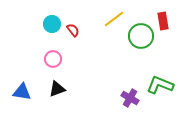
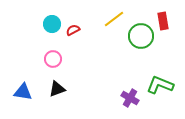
red semicircle: rotated 80 degrees counterclockwise
blue triangle: moved 1 px right
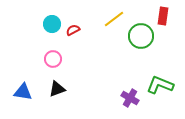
red rectangle: moved 5 px up; rotated 18 degrees clockwise
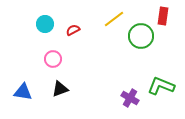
cyan circle: moved 7 px left
green L-shape: moved 1 px right, 1 px down
black triangle: moved 3 px right
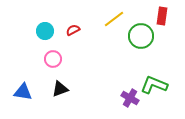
red rectangle: moved 1 px left
cyan circle: moved 7 px down
green L-shape: moved 7 px left, 1 px up
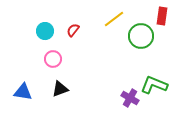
red semicircle: rotated 24 degrees counterclockwise
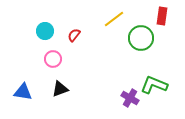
red semicircle: moved 1 px right, 5 px down
green circle: moved 2 px down
